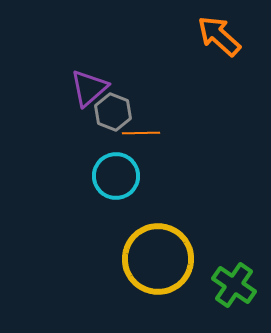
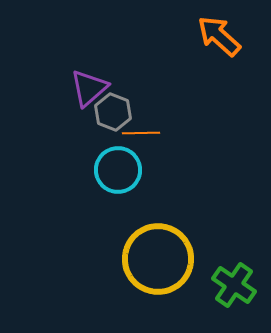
cyan circle: moved 2 px right, 6 px up
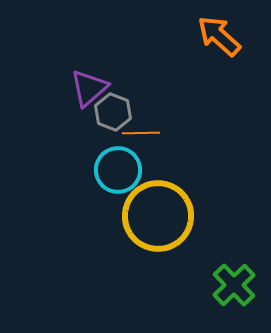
yellow circle: moved 43 px up
green cross: rotated 12 degrees clockwise
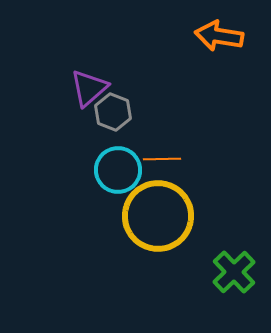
orange arrow: rotated 33 degrees counterclockwise
orange line: moved 21 px right, 26 px down
green cross: moved 13 px up
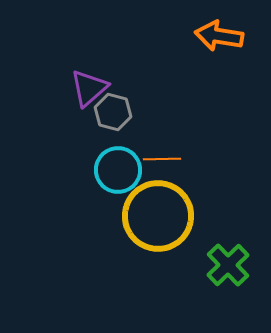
gray hexagon: rotated 6 degrees counterclockwise
green cross: moved 6 px left, 7 px up
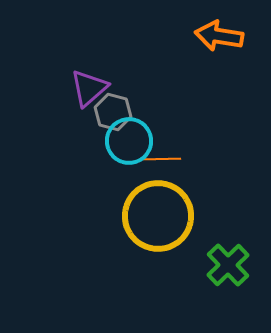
cyan circle: moved 11 px right, 29 px up
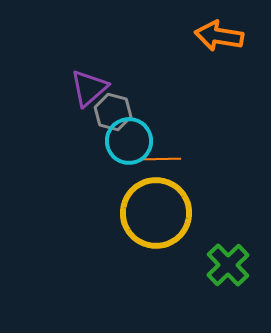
yellow circle: moved 2 px left, 3 px up
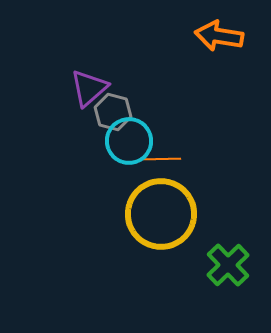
yellow circle: moved 5 px right, 1 px down
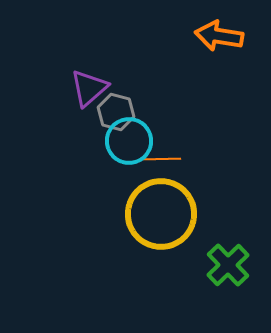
gray hexagon: moved 3 px right
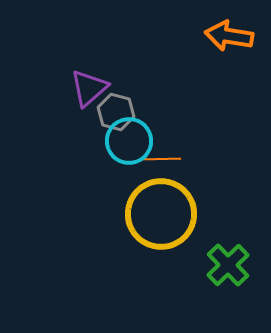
orange arrow: moved 10 px right
